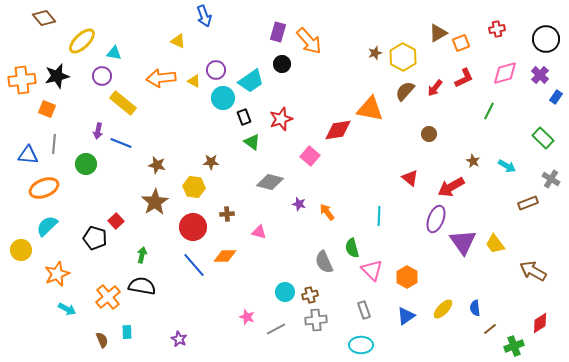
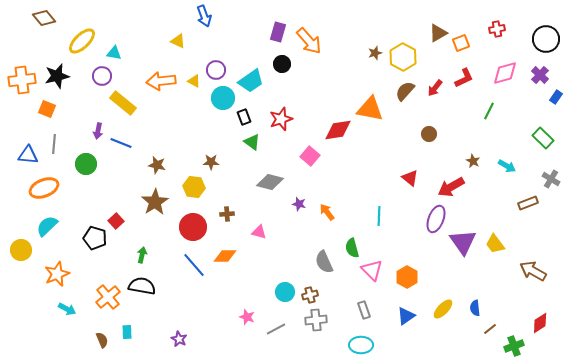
orange arrow at (161, 78): moved 3 px down
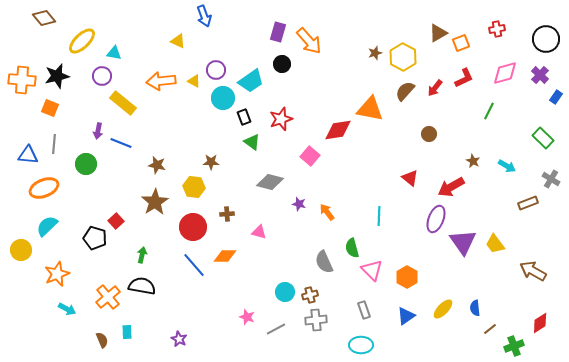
orange cross at (22, 80): rotated 12 degrees clockwise
orange square at (47, 109): moved 3 px right, 1 px up
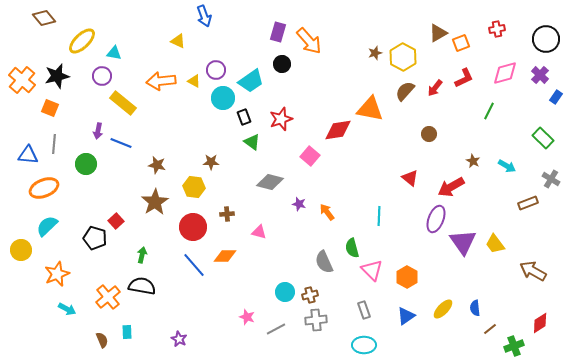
orange cross at (22, 80): rotated 36 degrees clockwise
cyan ellipse at (361, 345): moved 3 px right
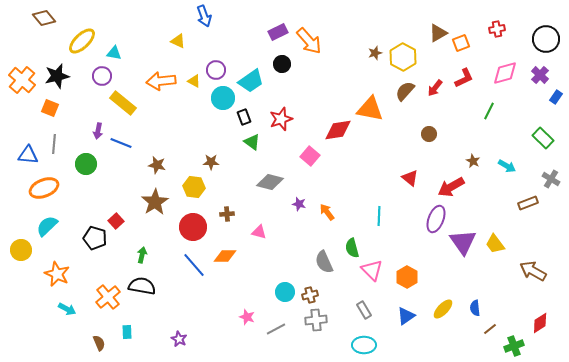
purple rectangle at (278, 32): rotated 48 degrees clockwise
orange star at (57, 274): rotated 25 degrees counterclockwise
gray rectangle at (364, 310): rotated 12 degrees counterclockwise
brown semicircle at (102, 340): moved 3 px left, 3 px down
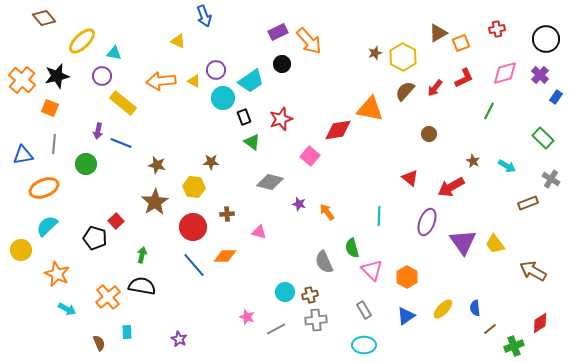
blue triangle at (28, 155): moved 5 px left; rotated 15 degrees counterclockwise
purple ellipse at (436, 219): moved 9 px left, 3 px down
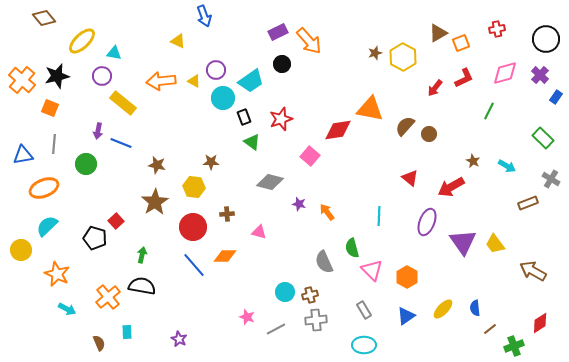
brown semicircle at (405, 91): moved 35 px down
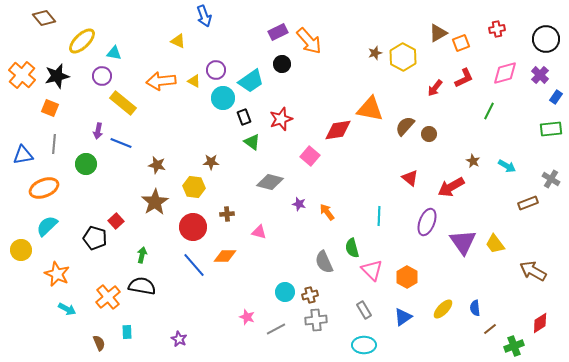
orange cross at (22, 80): moved 5 px up
green rectangle at (543, 138): moved 8 px right, 9 px up; rotated 50 degrees counterclockwise
blue triangle at (406, 316): moved 3 px left, 1 px down
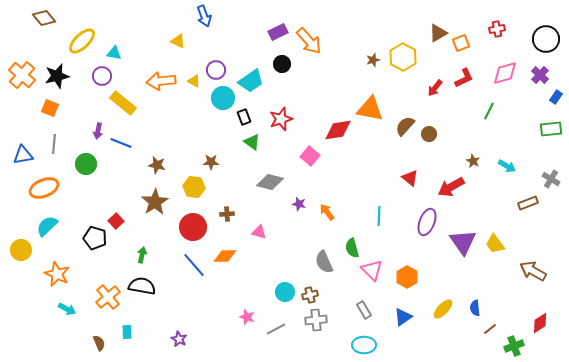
brown star at (375, 53): moved 2 px left, 7 px down
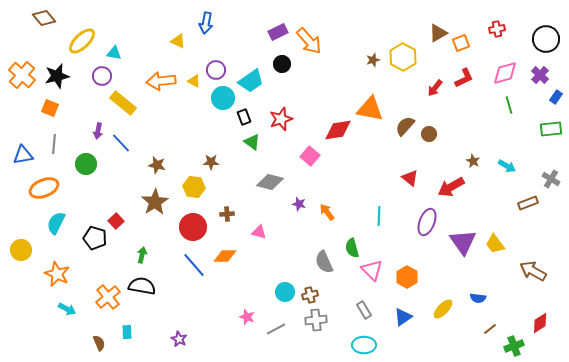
blue arrow at (204, 16): moved 2 px right, 7 px down; rotated 30 degrees clockwise
green line at (489, 111): moved 20 px right, 6 px up; rotated 42 degrees counterclockwise
blue line at (121, 143): rotated 25 degrees clockwise
cyan semicircle at (47, 226): moved 9 px right, 3 px up; rotated 20 degrees counterclockwise
blue semicircle at (475, 308): moved 3 px right, 10 px up; rotated 77 degrees counterclockwise
